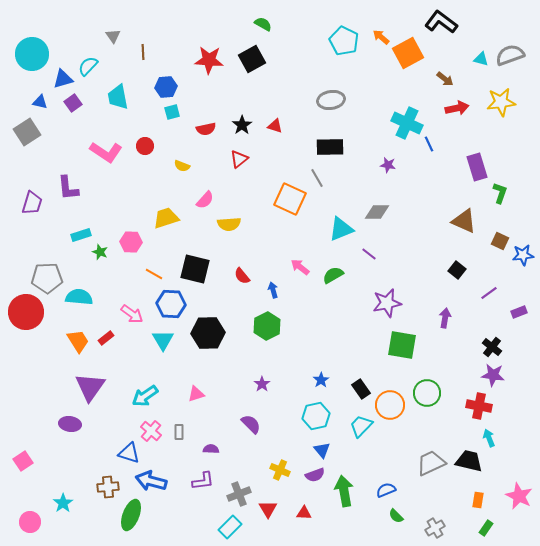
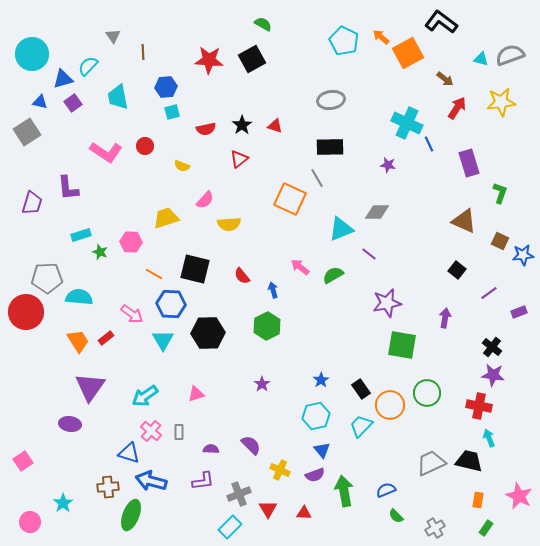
red arrow at (457, 108): rotated 45 degrees counterclockwise
purple rectangle at (477, 167): moved 8 px left, 4 px up
purple semicircle at (251, 424): moved 21 px down
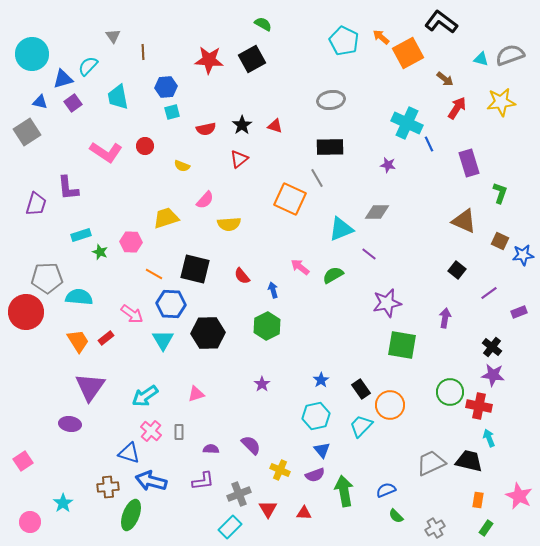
purple trapezoid at (32, 203): moved 4 px right, 1 px down
green circle at (427, 393): moved 23 px right, 1 px up
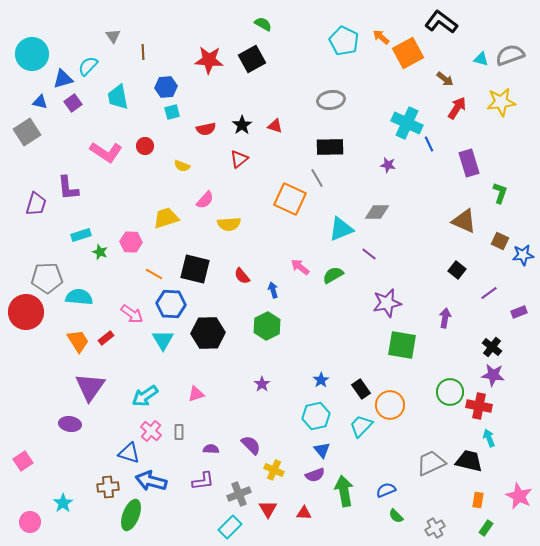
yellow cross at (280, 470): moved 6 px left
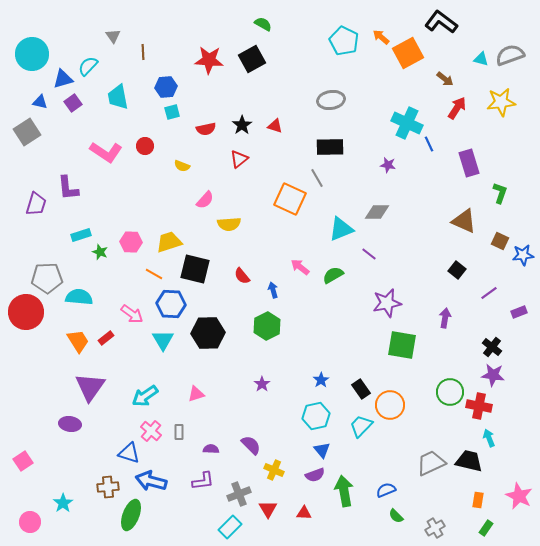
yellow trapezoid at (166, 218): moved 3 px right, 24 px down
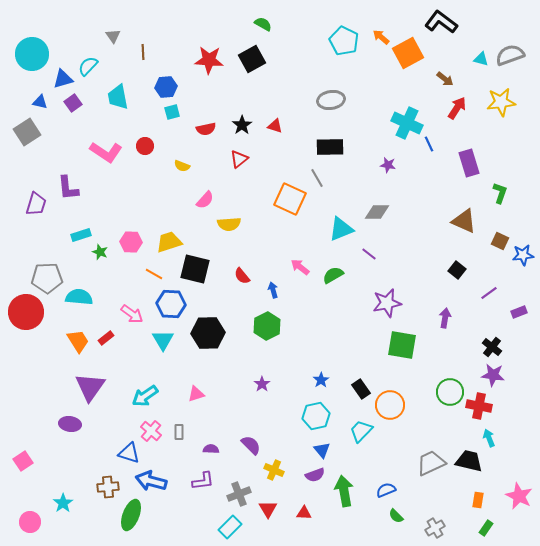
cyan trapezoid at (361, 426): moved 5 px down
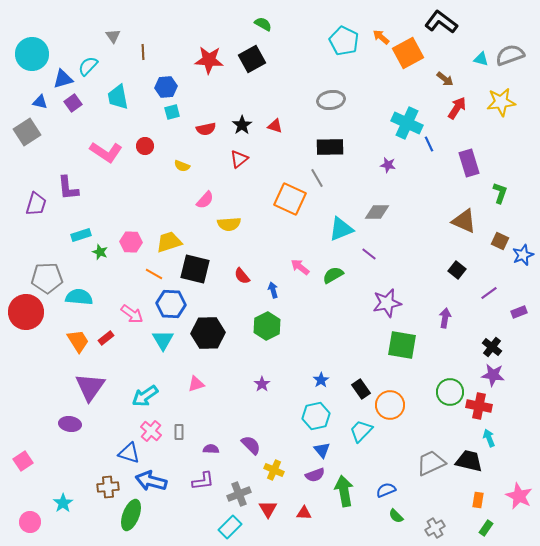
blue star at (523, 255): rotated 15 degrees counterclockwise
pink triangle at (196, 394): moved 10 px up
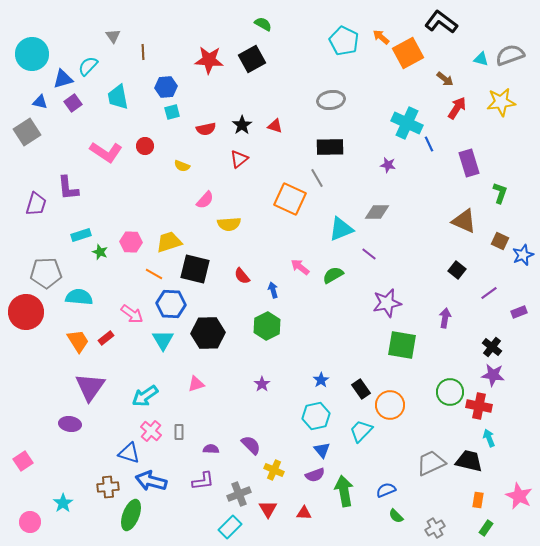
gray pentagon at (47, 278): moved 1 px left, 5 px up
